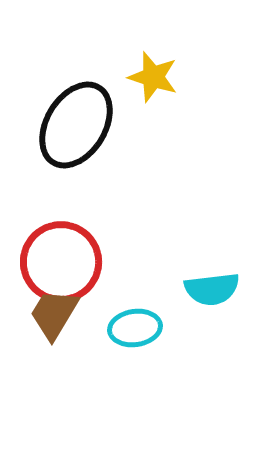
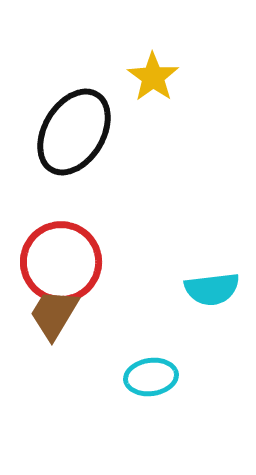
yellow star: rotated 18 degrees clockwise
black ellipse: moved 2 px left, 7 px down
cyan ellipse: moved 16 px right, 49 px down
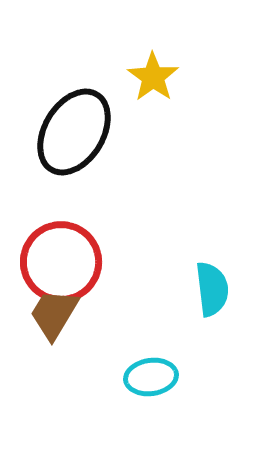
cyan semicircle: rotated 90 degrees counterclockwise
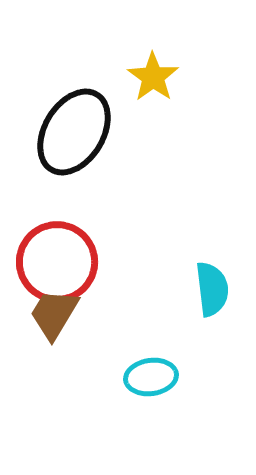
red circle: moved 4 px left
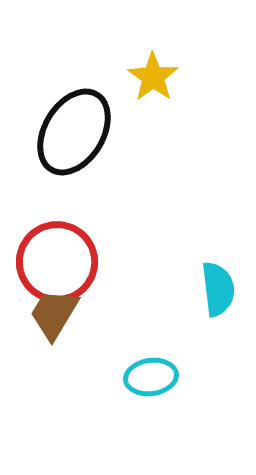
cyan semicircle: moved 6 px right
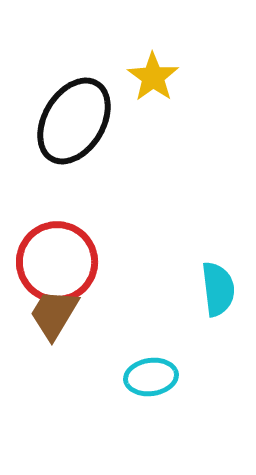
black ellipse: moved 11 px up
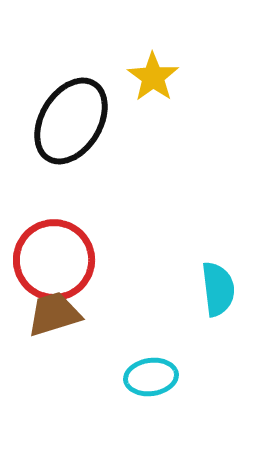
black ellipse: moved 3 px left
red circle: moved 3 px left, 2 px up
brown trapezoid: rotated 42 degrees clockwise
